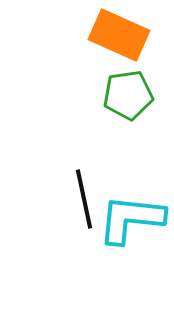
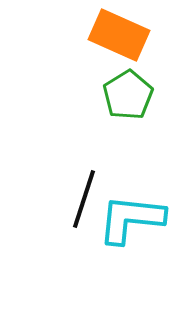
green pentagon: rotated 24 degrees counterclockwise
black line: rotated 30 degrees clockwise
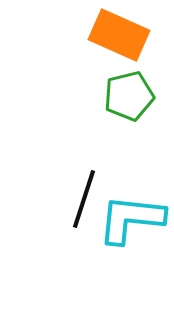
green pentagon: moved 1 px right, 1 px down; rotated 18 degrees clockwise
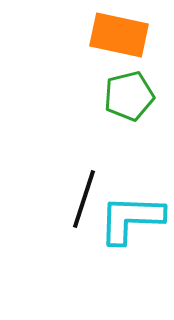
orange rectangle: rotated 12 degrees counterclockwise
cyan L-shape: rotated 4 degrees counterclockwise
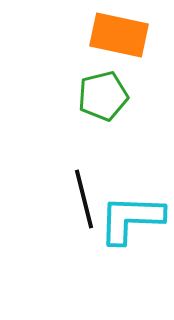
green pentagon: moved 26 px left
black line: rotated 32 degrees counterclockwise
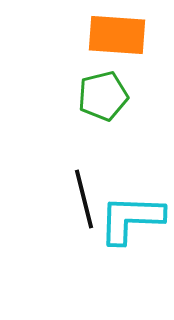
orange rectangle: moved 2 px left; rotated 8 degrees counterclockwise
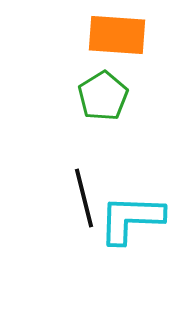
green pentagon: rotated 18 degrees counterclockwise
black line: moved 1 px up
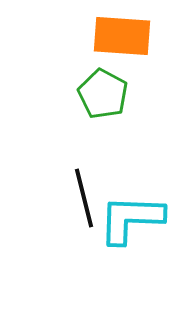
orange rectangle: moved 5 px right, 1 px down
green pentagon: moved 2 px up; rotated 12 degrees counterclockwise
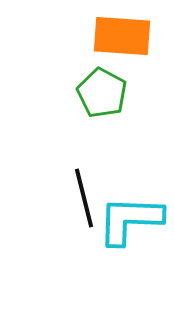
green pentagon: moved 1 px left, 1 px up
cyan L-shape: moved 1 px left, 1 px down
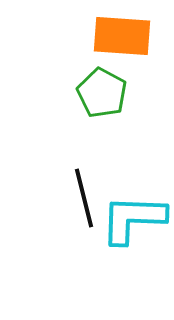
cyan L-shape: moved 3 px right, 1 px up
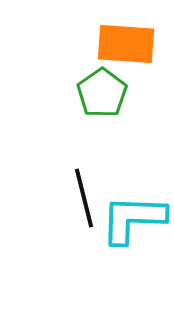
orange rectangle: moved 4 px right, 8 px down
green pentagon: rotated 9 degrees clockwise
